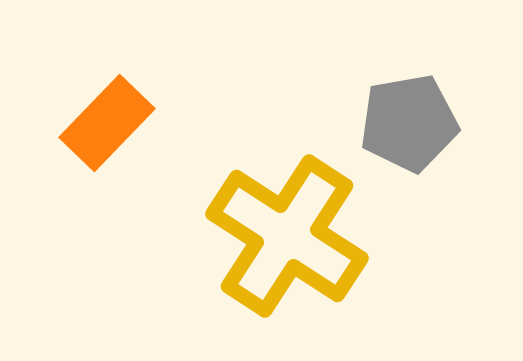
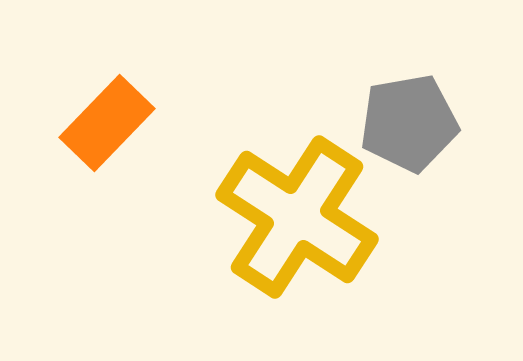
yellow cross: moved 10 px right, 19 px up
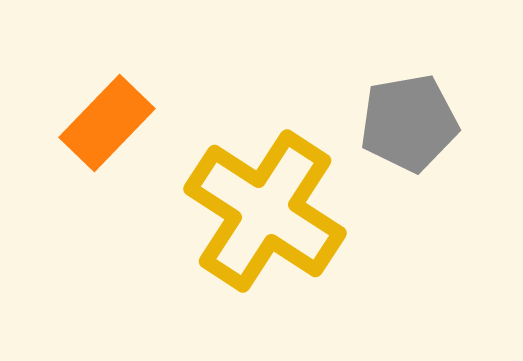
yellow cross: moved 32 px left, 6 px up
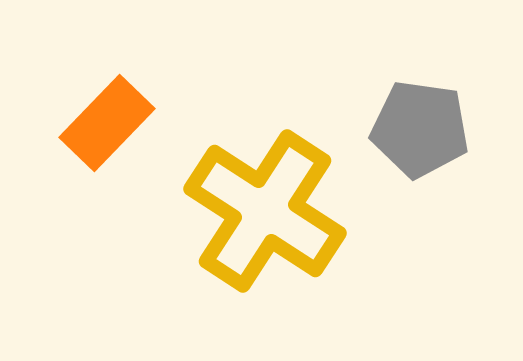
gray pentagon: moved 11 px right, 6 px down; rotated 18 degrees clockwise
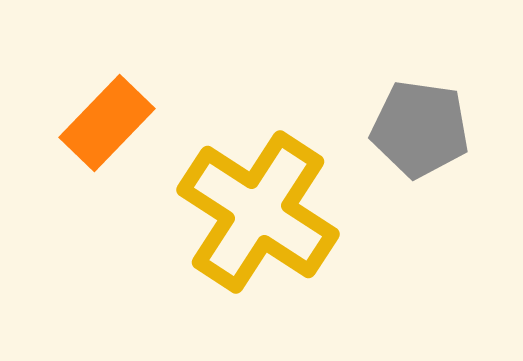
yellow cross: moved 7 px left, 1 px down
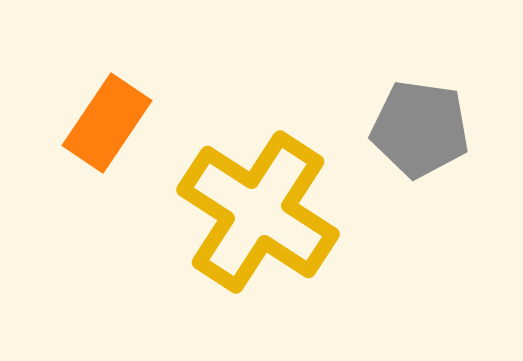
orange rectangle: rotated 10 degrees counterclockwise
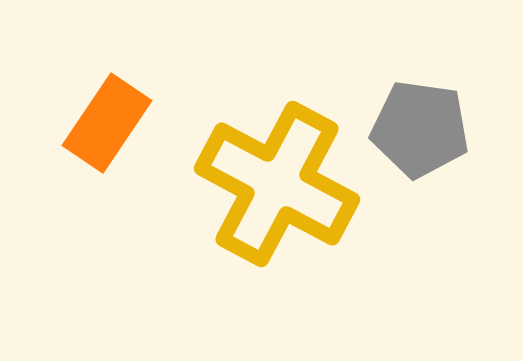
yellow cross: moved 19 px right, 28 px up; rotated 5 degrees counterclockwise
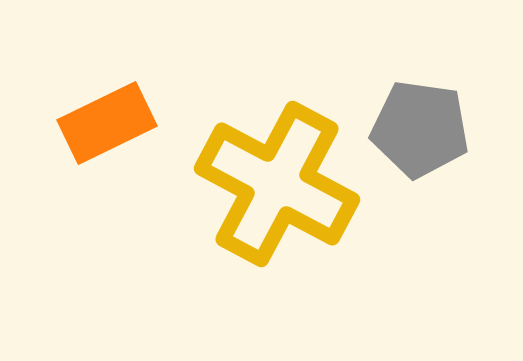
orange rectangle: rotated 30 degrees clockwise
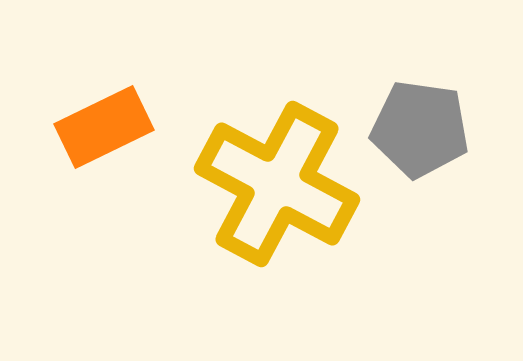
orange rectangle: moved 3 px left, 4 px down
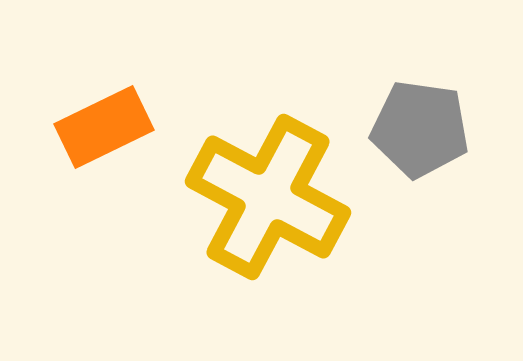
yellow cross: moved 9 px left, 13 px down
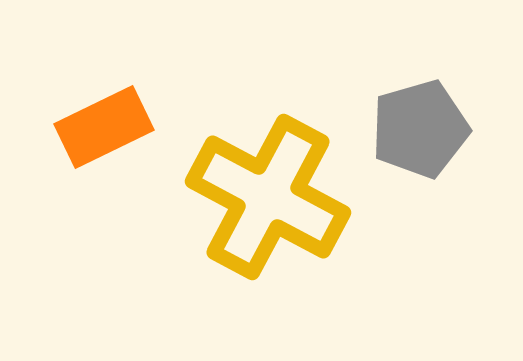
gray pentagon: rotated 24 degrees counterclockwise
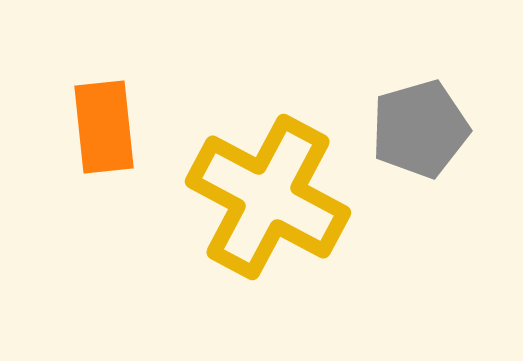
orange rectangle: rotated 70 degrees counterclockwise
